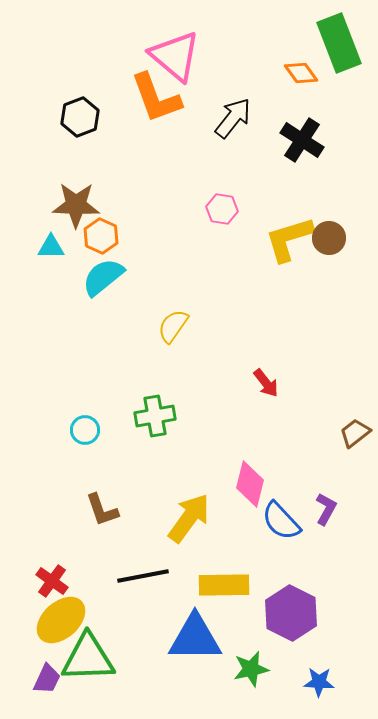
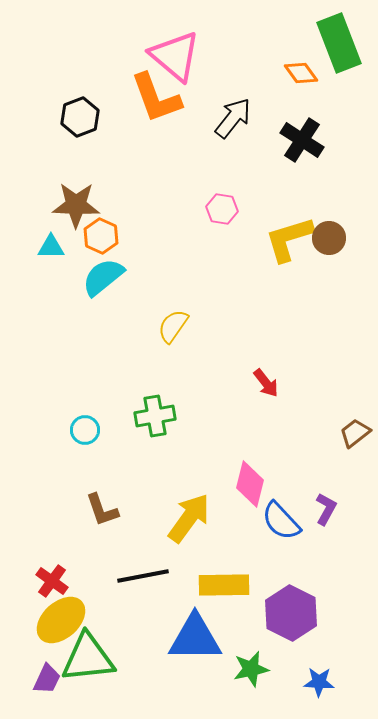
green triangle: rotated 4 degrees counterclockwise
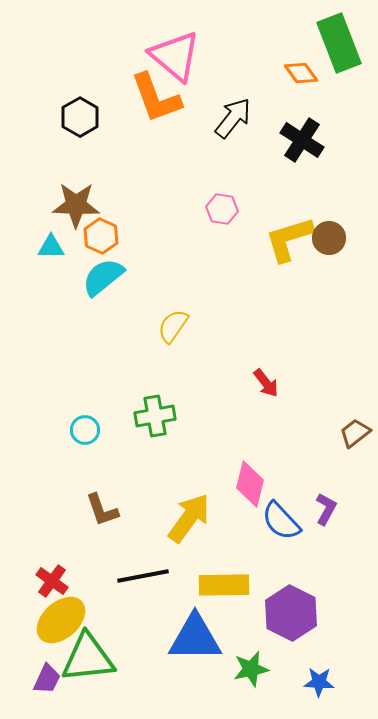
black hexagon: rotated 9 degrees counterclockwise
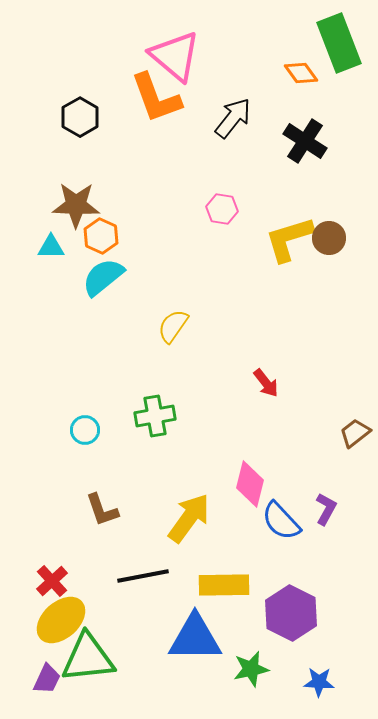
black cross: moved 3 px right, 1 px down
red cross: rotated 12 degrees clockwise
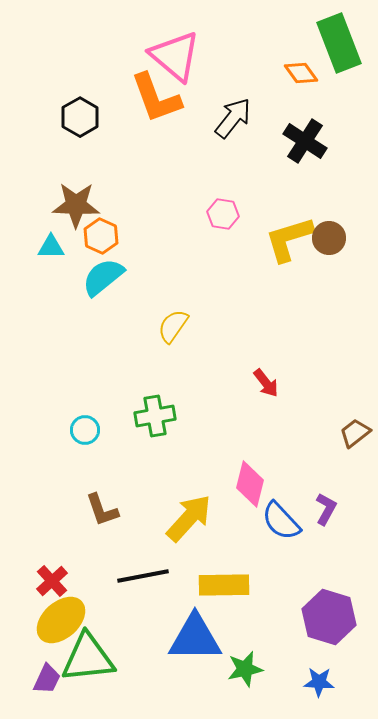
pink hexagon: moved 1 px right, 5 px down
yellow arrow: rotated 6 degrees clockwise
purple hexagon: moved 38 px right, 4 px down; rotated 10 degrees counterclockwise
green star: moved 6 px left
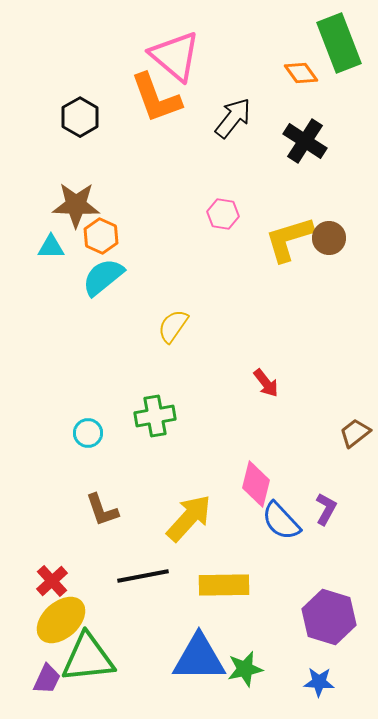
cyan circle: moved 3 px right, 3 px down
pink diamond: moved 6 px right
blue triangle: moved 4 px right, 20 px down
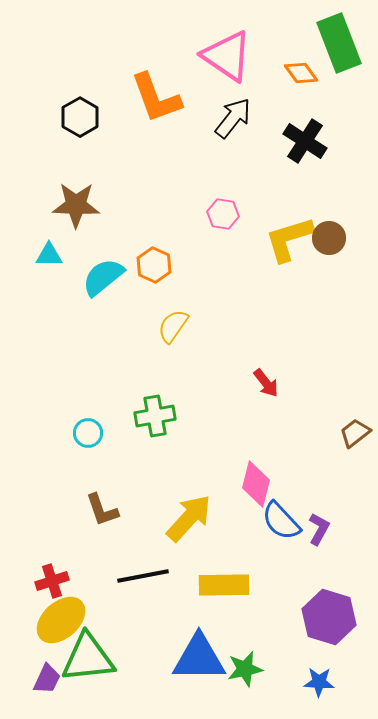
pink triangle: moved 52 px right; rotated 6 degrees counterclockwise
orange hexagon: moved 53 px right, 29 px down
cyan triangle: moved 2 px left, 8 px down
purple L-shape: moved 7 px left, 20 px down
red cross: rotated 24 degrees clockwise
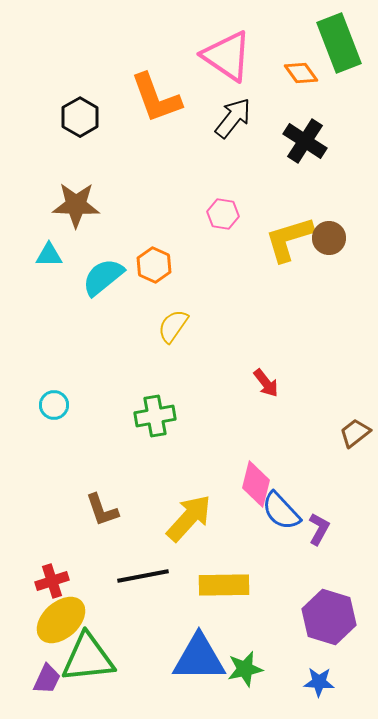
cyan circle: moved 34 px left, 28 px up
blue semicircle: moved 10 px up
